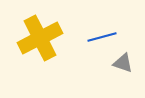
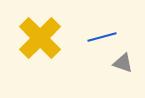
yellow cross: rotated 18 degrees counterclockwise
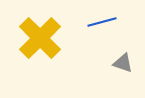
blue line: moved 15 px up
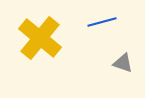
yellow cross: rotated 6 degrees counterclockwise
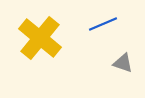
blue line: moved 1 px right, 2 px down; rotated 8 degrees counterclockwise
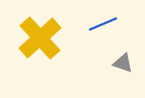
yellow cross: rotated 9 degrees clockwise
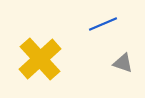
yellow cross: moved 21 px down
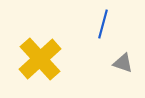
blue line: rotated 52 degrees counterclockwise
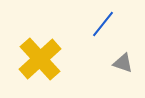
blue line: rotated 24 degrees clockwise
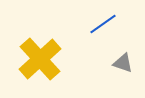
blue line: rotated 16 degrees clockwise
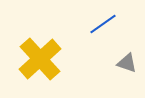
gray triangle: moved 4 px right
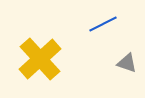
blue line: rotated 8 degrees clockwise
